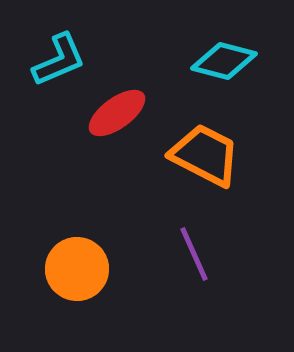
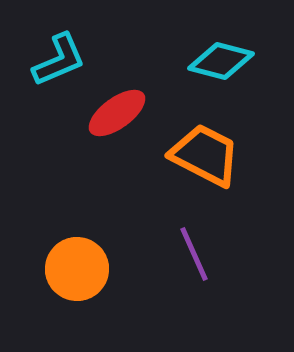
cyan diamond: moved 3 px left
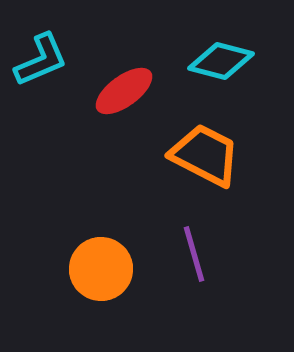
cyan L-shape: moved 18 px left
red ellipse: moved 7 px right, 22 px up
purple line: rotated 8 degrees clockwise
orange circle: moved 24 px right
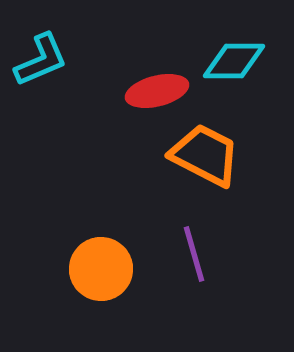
cyan diamond: moved 13 px right; rotated 14 degrees counterclockwise
red ellipse: moved 33 px right; rotated 22 degrees clockwise
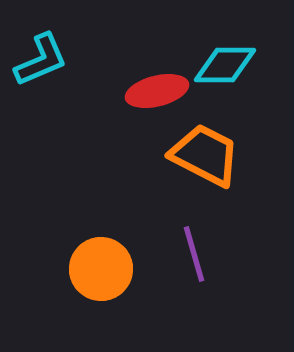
cyan diamond: moved 9 px left, 4 px down
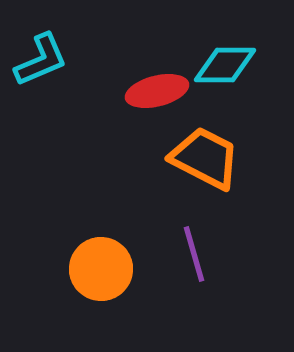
orange trapezoid: moved 3 px down
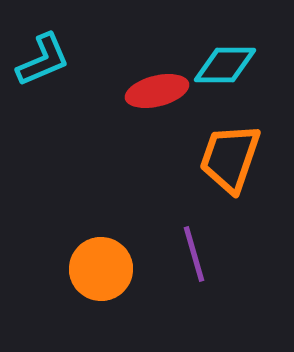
cyan L-shape: moved 2 px right
orange trapezoid: moved 25 px right; rotated 98 degrees counterclockwise
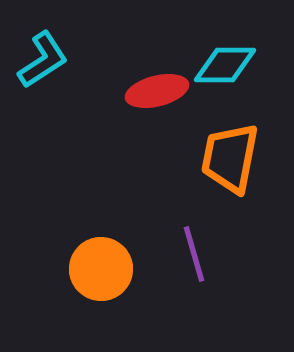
cyan L-shape: rotated 10 degrees counterclockwise
orange trapezoid: rotated 8 degrees counterclockwise
